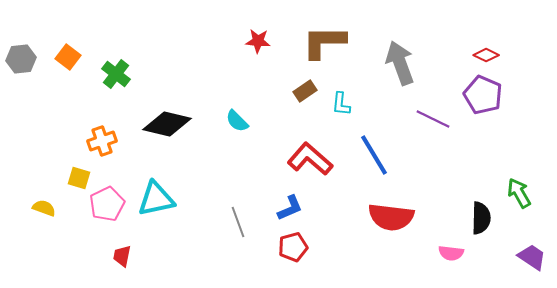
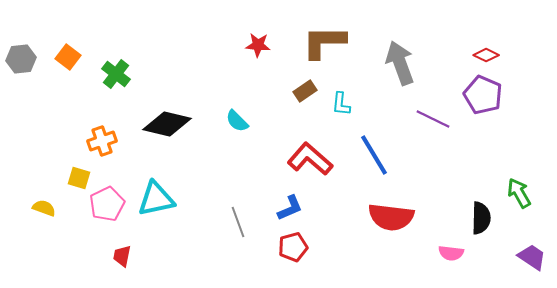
red star: moved 4 px down
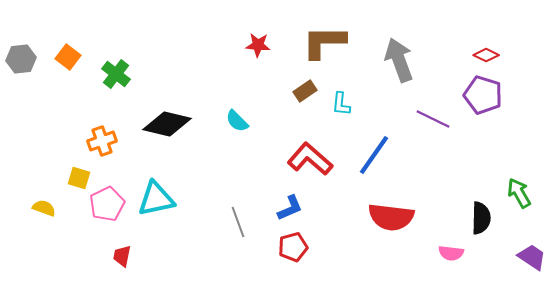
gray arrow: moved 1 px left, 3 px up
purple pentagon: rotated 6 degrees counterclockwise
blue line: rotated 66 degrees clockwise
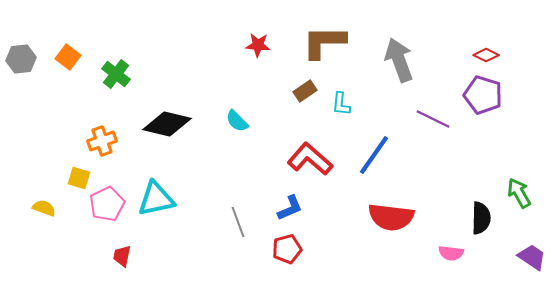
red pentagon: moved 6 px left, 2 px down
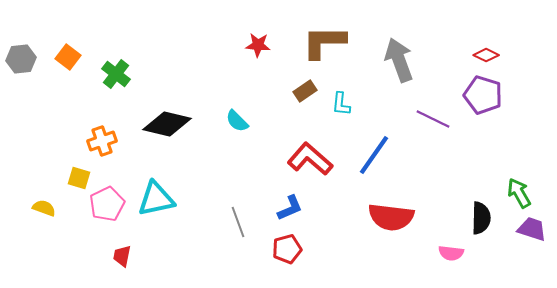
purple trapezoid: moved 28 px up; rotated 16 degrees counterclockwise
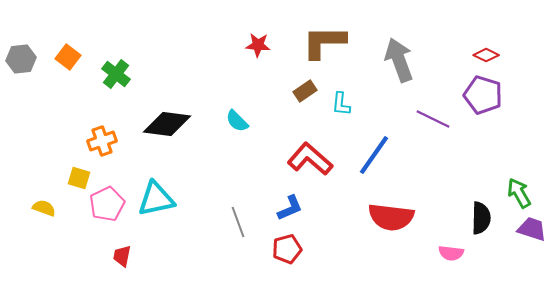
black diamond: rotated 6 degrees counterclockwise
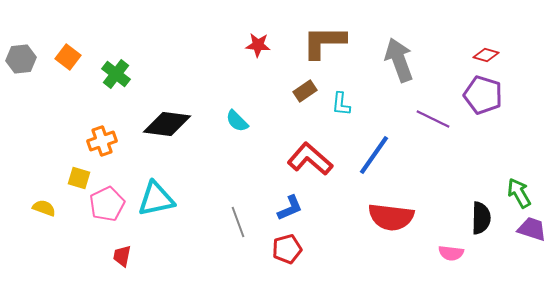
red diamond: rotated 10 degrees counterclockwise
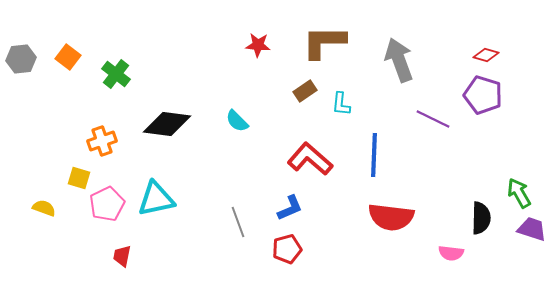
blue line: rotated 33 degrees counterclockwise
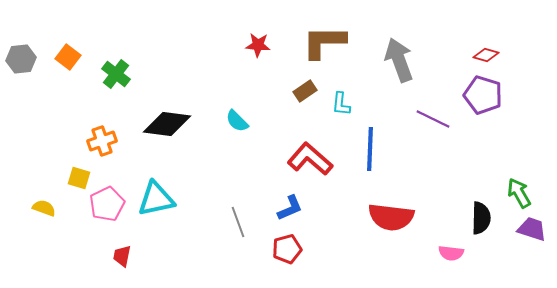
blue line: moved 4 px left, 6 px up
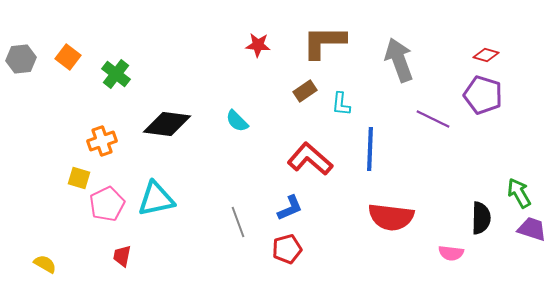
yellow semicircle: moved 1 px right, 56 px down; rotated 10 degrees clockwise
